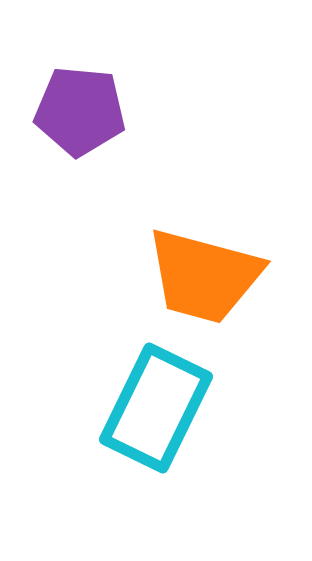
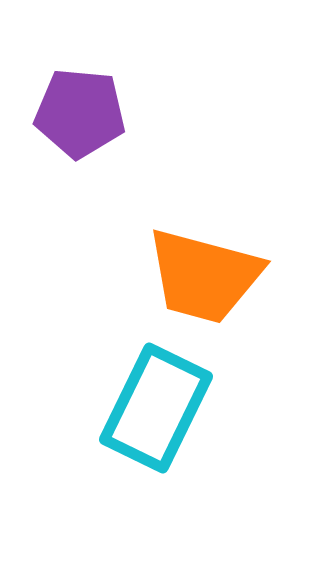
purple pentagon: moved 2 px down
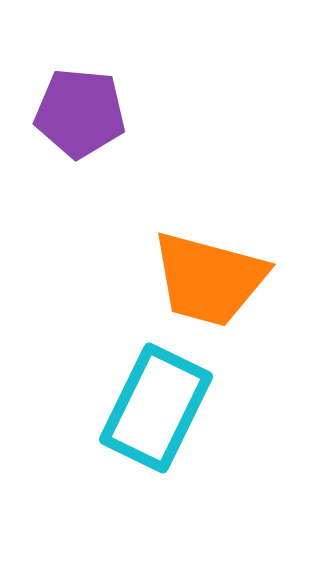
orange trapezoid: moved 5 px right, 3 px down
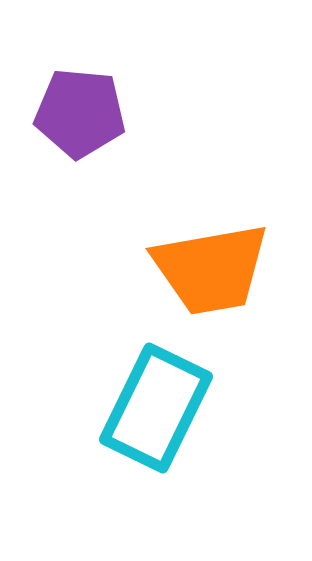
orange trapezoid: moved 2 px right, 10 px up; rotated 25 degrees counterclockwise
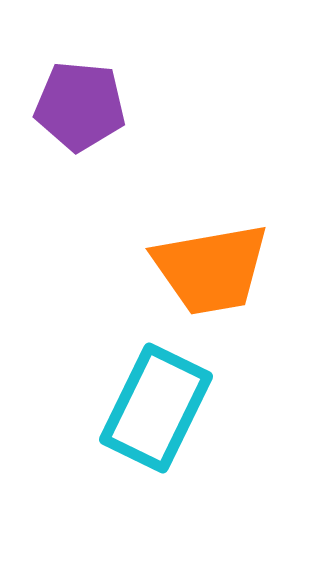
purple pentagon: moved 7 px up
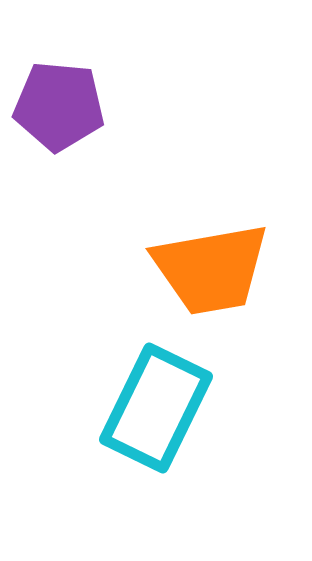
purple pentagon: moved 21 px left
